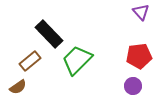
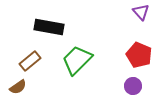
black rectangle: moved 7 px up; rotated 36 degrees counterclockwise
red pentagon: moved 1 px up; rotated 30 degrees clockwise
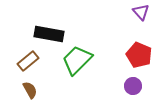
black rectangle: moved 7 px down
brown rectangle: moved 2 px left
brown semicircle: moved 12 px right, 3 px down; rotated 84 degrees counterclockwise
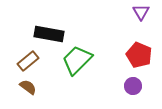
purple triangle: rotated 12 degrees clockwise
brown semicircle: moved 2 px left, 3 px up; rotated 24 degrees counterclockwise
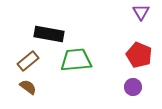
green trapezoid: moved 1 px left; rotated 40 degrees clockwise
purple circle: moved 1 px down
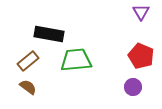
red pentagon: moved 2 px right, 1 px down
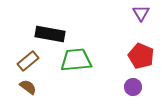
purple triangle: moved 1 px down
black rectangle: moved 1 px right
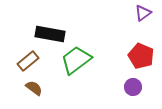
purple triangle: moved 2 px right; rotated 24 degrees clockwise
green trapezoid: rotated 32 degrees counterclockwise
brown semicircle: moved 6 px right, 1 px down
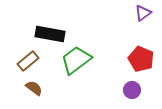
red pentagon: moved 3 px down
purple circle: moved 1 px left, 3 px down
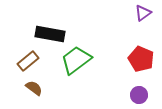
purple circle: moved 7 px right, 5 px down
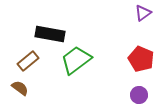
brown semicircle: moved 14 px left
